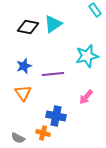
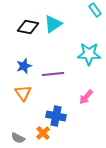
cyan star: moved 2 px right, 2 px up; rotated 15 degrees clockwise
orange cross: rotated 32 degrees clockwise
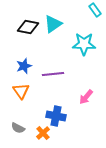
cyan star: moved 5 px left, 10 px up
orange triangle: moved 2 px left, 2 px up
gray semicircle: moved 10 px up
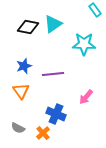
blue cross: moved 2 px up; rotated 12 degrees clockwise
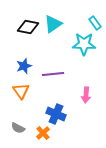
cyan rectangle: moved 13 px down
pink arrow: moved 2 px up; rotated 35 degrees counterclockwise
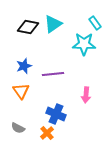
orange cross: moved 4 px right
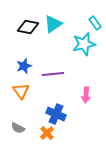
cyan star: rotated 15 degrees counterclockwise
